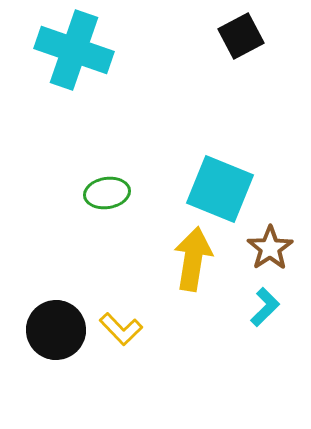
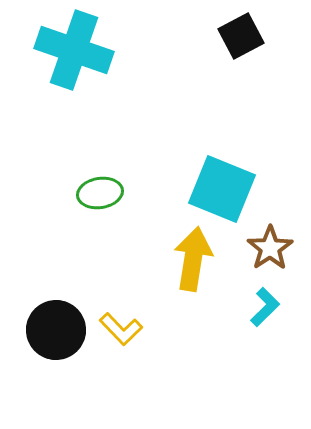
cyan square: moved 2 px right
green ellipse: moved 7 px left
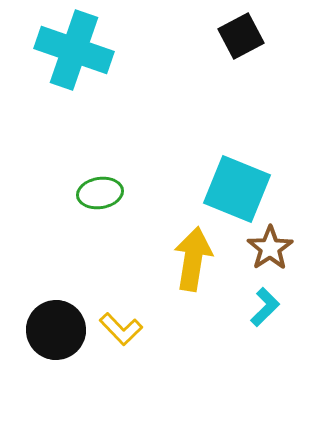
cyan square: moved 15 px right
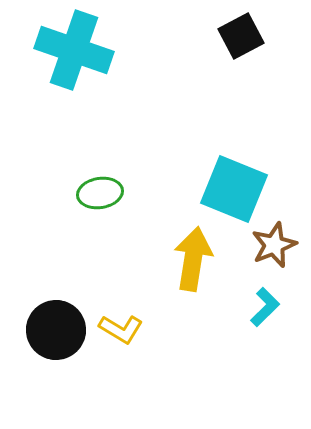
cyan square: moved 3 px left
brown star: moved 4 px right, 3 px up; rotated 12 degrees clockwise
yellow L-shape: rotated 15 degrees counterclockwise
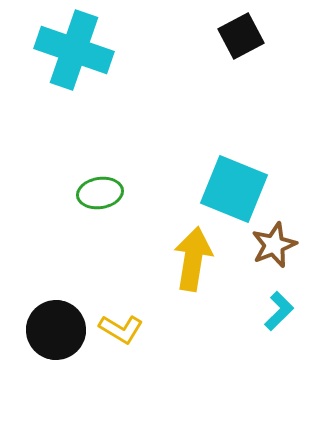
cyan L-shape: moved 14 px right, 4 px down
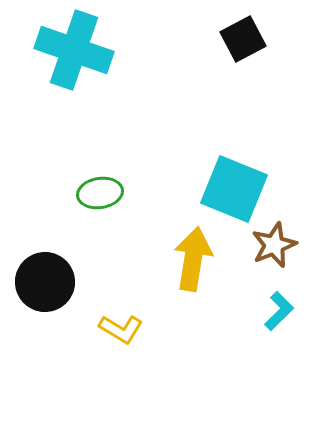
black square: moved 2 px right, 3 px down
black circle: moved 11 px left, 48 px up
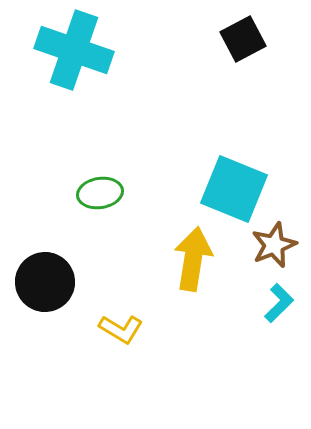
cyan L-shape: moved 8 px up
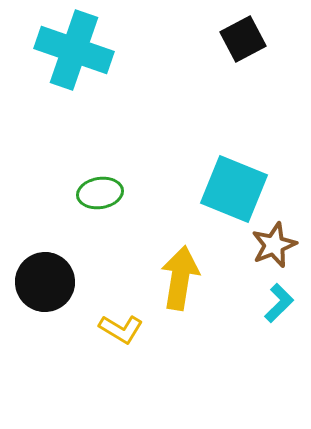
yellow arrow: moved 13 px left, 19 px down
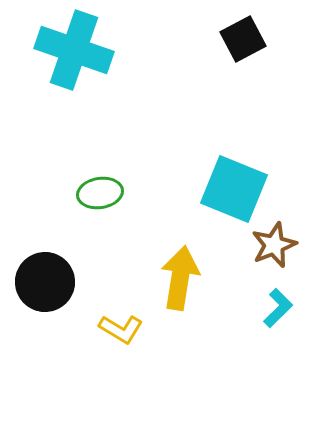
cyan L-shape: moved 1 px left, 5 px down
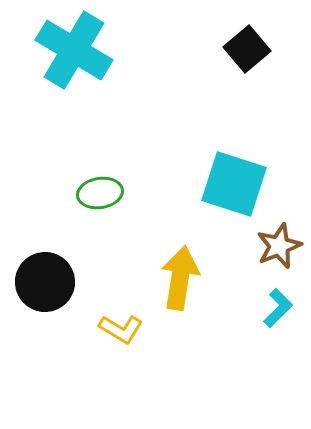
black square: moved 4 px right, 10 px down; rotated 12 degrees counterclockwise
cyan cross: rotated 12 degrees clockwise
cyan square: moved 5 px up; rotated 4 degrees counterclockwise
brown star: moved 5 px right, 1 px down
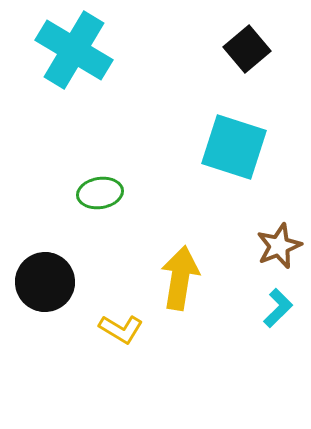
cyan square: moved 37 px up
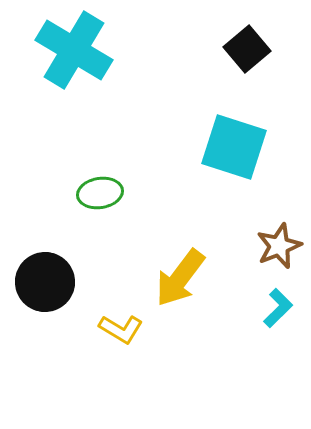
yellow arrow: rotated 152 degrees counterclockwise
